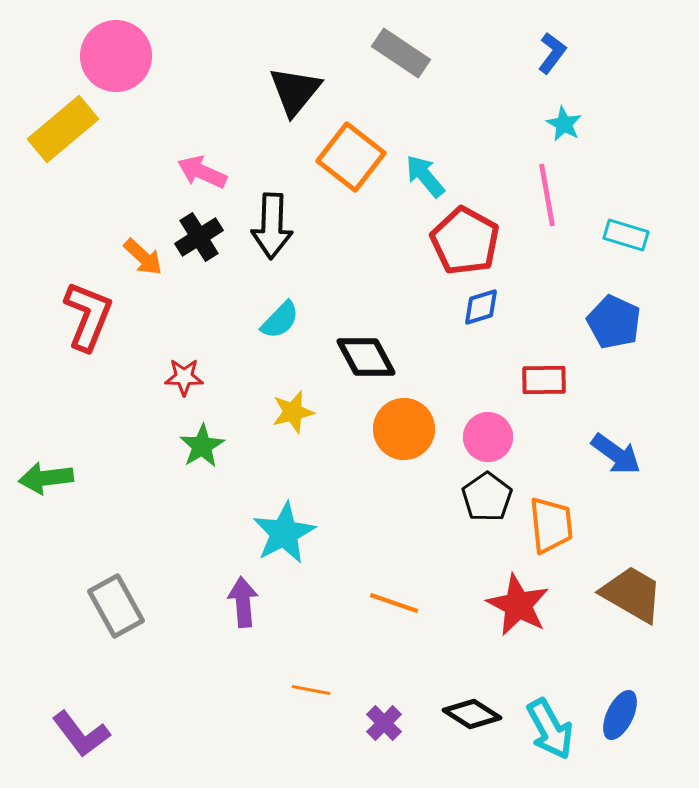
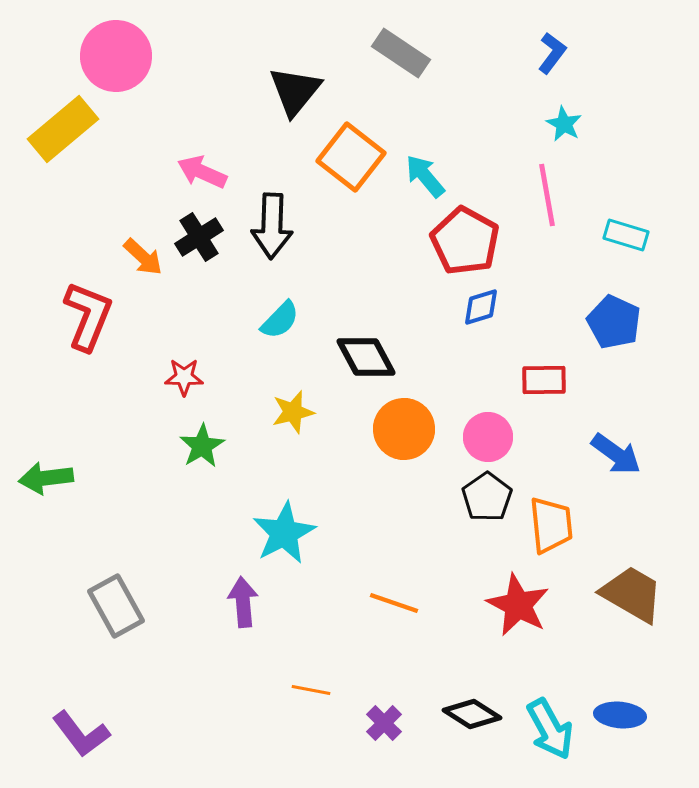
blue ellipse at (620, 715): rotated 69 degrees clockwise
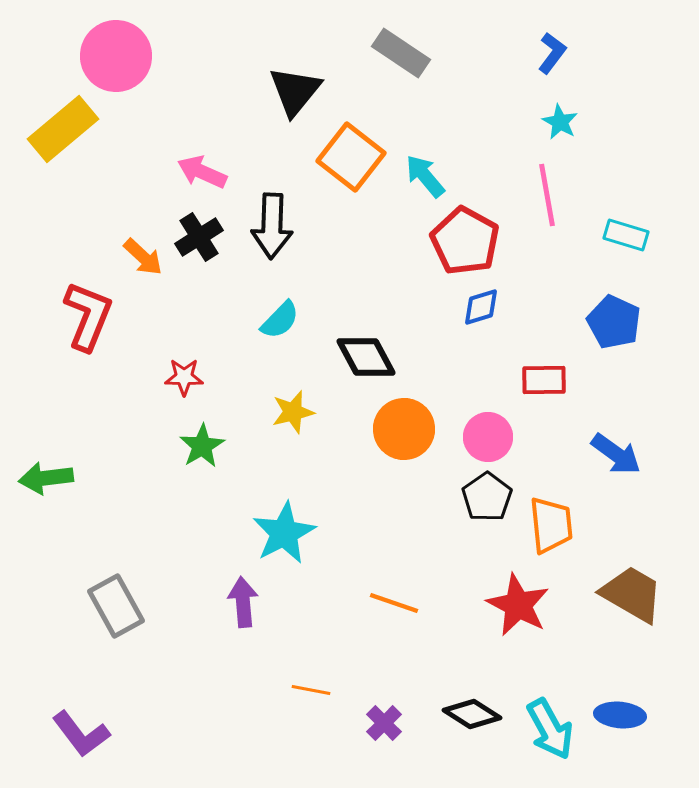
cyan star at (564, 124): moved 4 px left, 2 px up
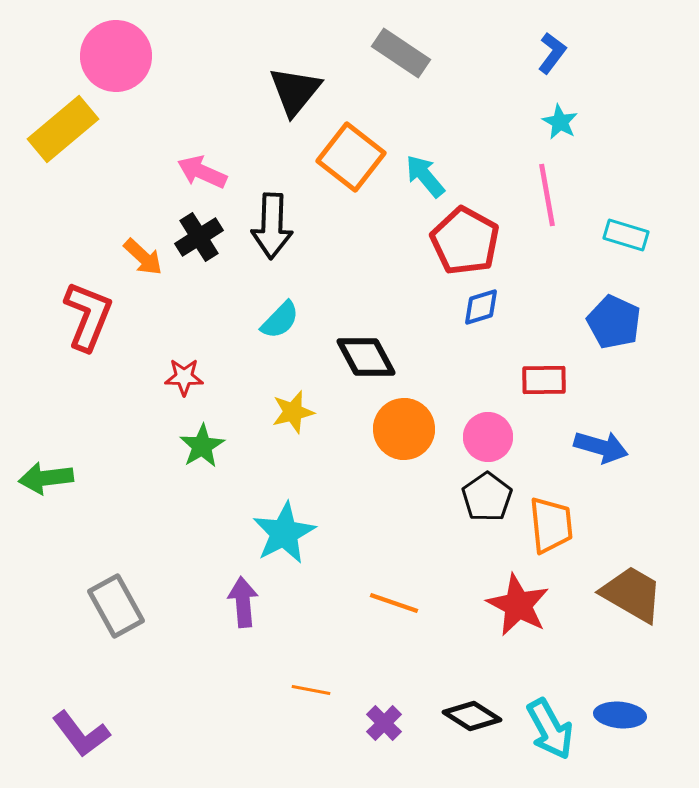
blue arrow at (616, 454): moved 15 px left, 7 px up; rotated 20 degrees counterclockwise
black diamond at (472, 714): moved 2 px down
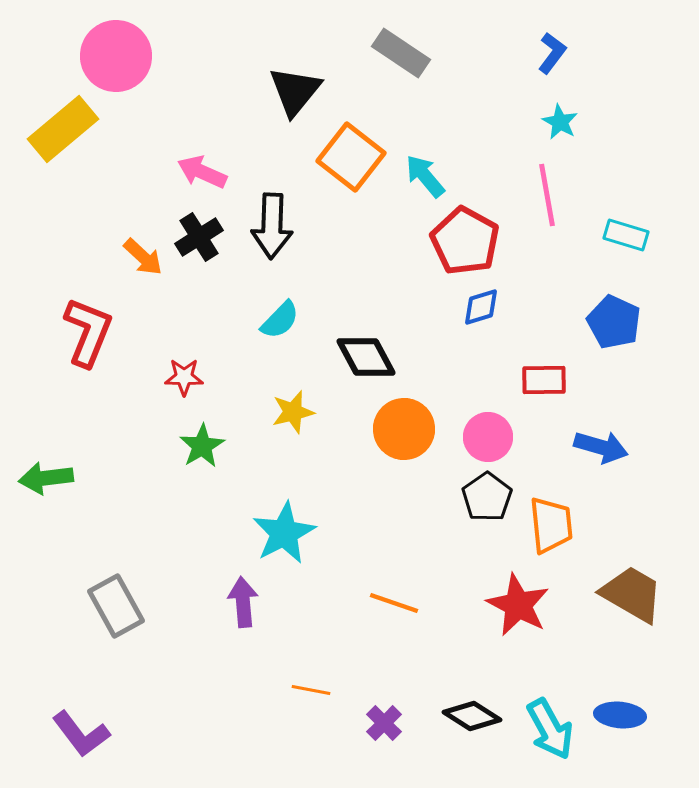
red L-shape at (88, 316): moved 16 px down
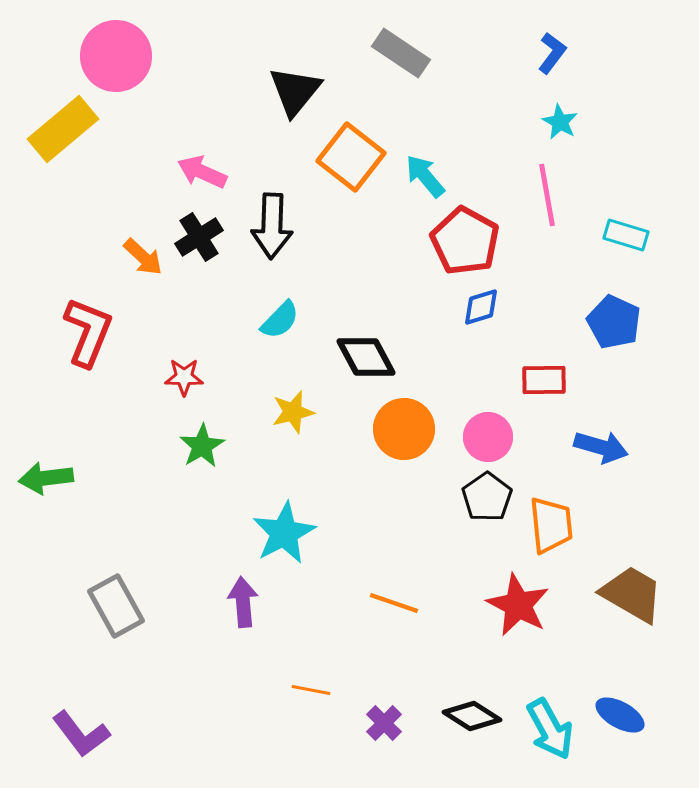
blue ellipse at (620, 715): rotated 24 degrees clockwise
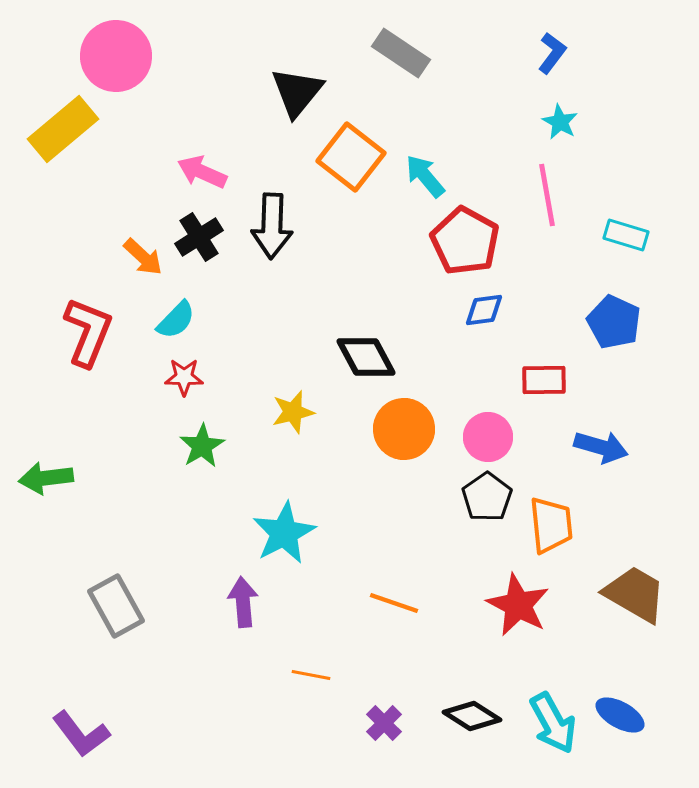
black triangle at (295, 91): moved 2 px right, 1 px down
blue diamond at (481, 307): moved 3 px right, 3 px down; rotated 9 degrees clockwise
cyan semicircle at (280, 320): moved 104 px left
brown trapezoid at (632, 594): moved 3 px right
orange line at (311, 690): moved 15 px up
cyan arrow at (550, 729): moved 3 px right, 6 px up
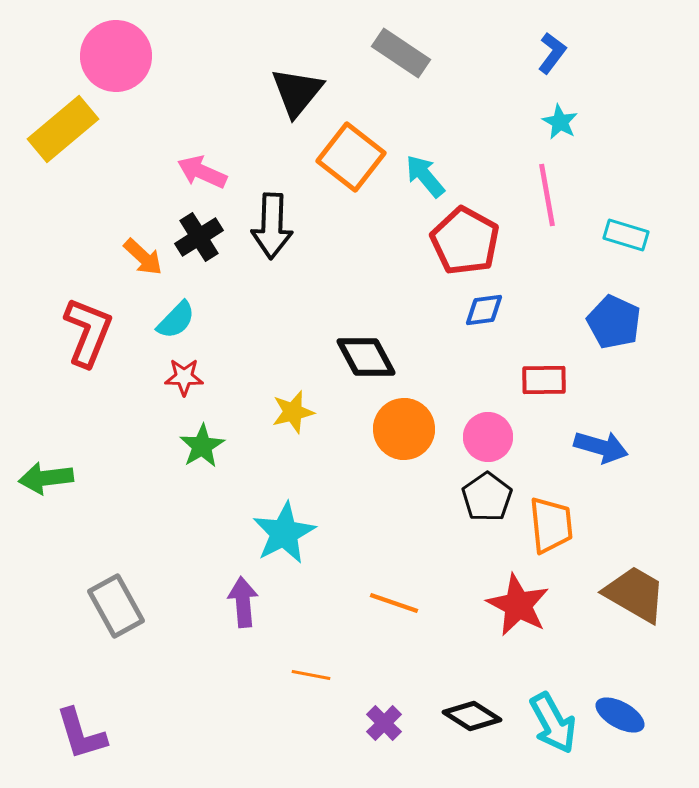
purple L-shape at (81, 734): rotated 20 degrees clockwise
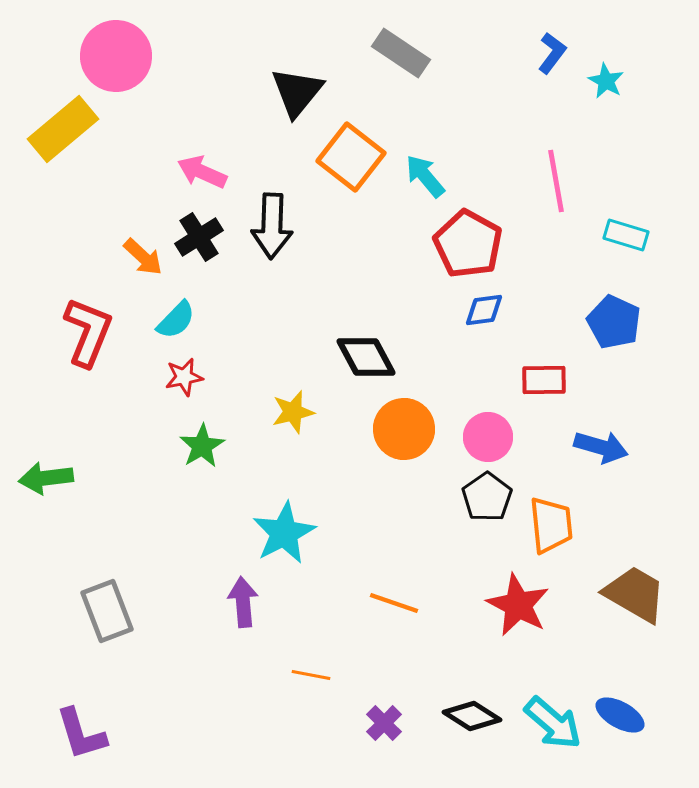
cyan star at (560, 122): moved 46 px right, 41 px up
pink line at (547, 195): moved 9 px right, 14 px up
red pentagon at (465, 241): moved 3 px right, 3 px down
red star at (184, 377): rotated 12 degrees counterclockwise
gray rectangle at (116, 606): moved 9 px left, 5 px down; rotated 8 degrees clockwise
cyan arrow at (553, 723): rotated 20 degrees counterclockwise
